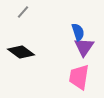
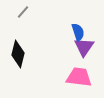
black diamond: moved 3 px left, 2 px down; rotated 68 degrees clockwise
pink trapezoid: rotated 88 degrees clockwise
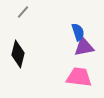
purple triangle: rotated 45 degrees clockwise
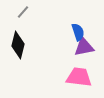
black diamond: moved 9 px up
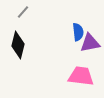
blue semicircle: rotated 12 degrees clockwise
purple triangle: moved 6 px right, 4 px up
pink trapezoid: moved 2 px right, 1 px up
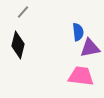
purple triangle: moved 5 px down
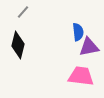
purple triangle: moved 1 px left, 1 px up
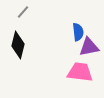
pink trapezoid: moved 1 px left, 4 px up
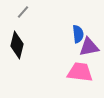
blue semicircle: moved 2 px down
black diamond: moved 1 px left
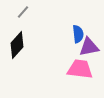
black diamond: rotated 28 degrees clockwise
pink trapezoid: moved 3 px up
